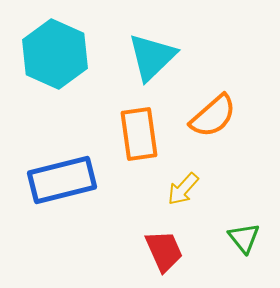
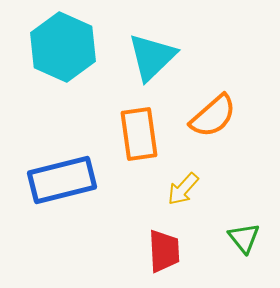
cyan hexagon: moved 8 px right, 7 px up
red trapezoid: rotated 21 degrees clockwise
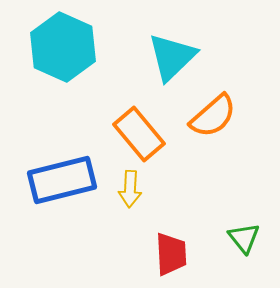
cyan triangle: moved 20 px right
orange rectangle: rotated 32 degrees counterclockwise
yellow arrow: moved 53 px left; rotated 39 degrees counterclockwise
red trapezoid: moved 7 px right, 3 px down
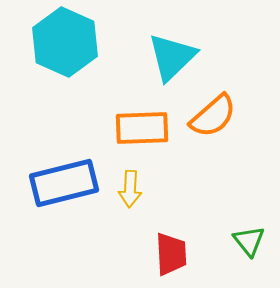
cyan hexagon: moved 2 px right, 5 px up
orange rectangle: moved 3 px right, 6 px up; rotated 52 degrees counterclockwise
blue rectangle: moved 2 px right, 3 px down
green triangle: moved 5 px right, 3 px down
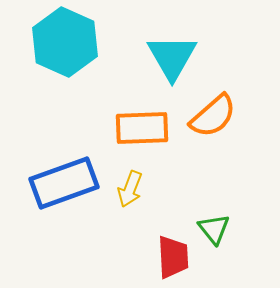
cyan triangle: rotated 16 degrees counterclockwise
blue rectangle: rotated 6 degrees counterclockwise
yellow arrow: rotated 18 degrees clockwise
green triangle: moved 35 px left, 12 px up
red trapezoid: moved 2 px right, 3 px down
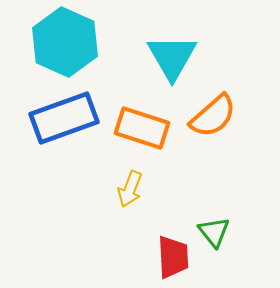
orange rectangle: rotated 20 degrees clockwise
blue rectangle: moved 65 px up
green triangle: moved 3 px down
